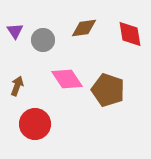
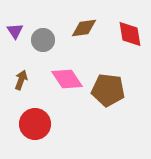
brown arrow: moved 4 px right, 6 px up
brown pentagon: rotated 12 degrees counterclockwise
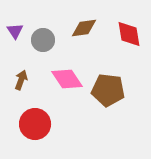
red diamond: moved 1 px left
